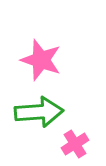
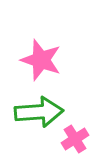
pink cross: moved 5 px up
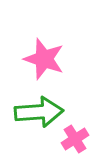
pink star: moved 3 px right, 1 px up
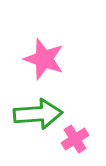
green arrow: moved 1 px left, 2 px down
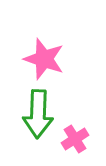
green arrow: rotated 96 degrees clockwise
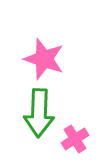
green arrow: moved 1 px right, 1 px up
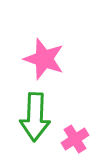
green arrow: moved 4 px left, 4 px down
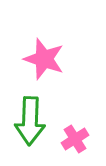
green arrow: moved 5 px left, 4 px down
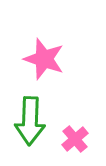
pink cross: rotated 8 degrees counterclockwise
